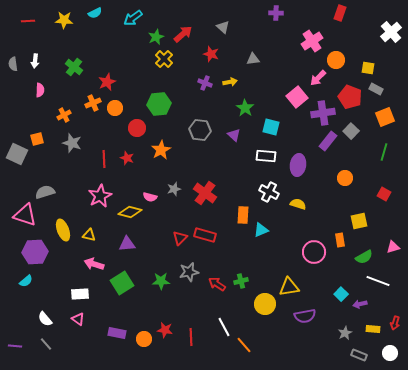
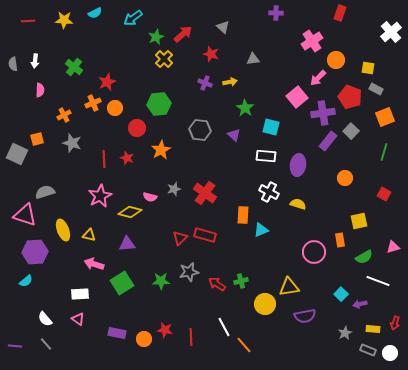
gray rectangle at (359, 355): moved 9 px right, 5 px up
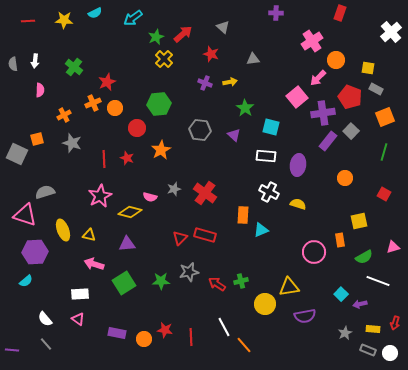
green square at (122, 283): moved 2 px right
purple line at (15, 346): moved 3 px left, 4 px down
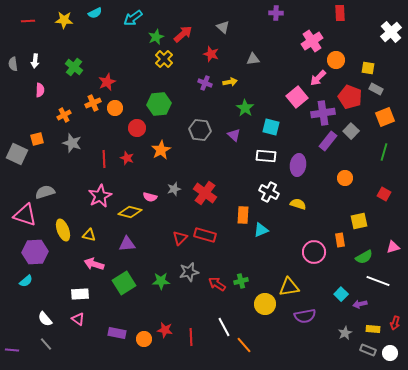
red rectangle at (340, 13): rotated 21 degrees counterclockwise
